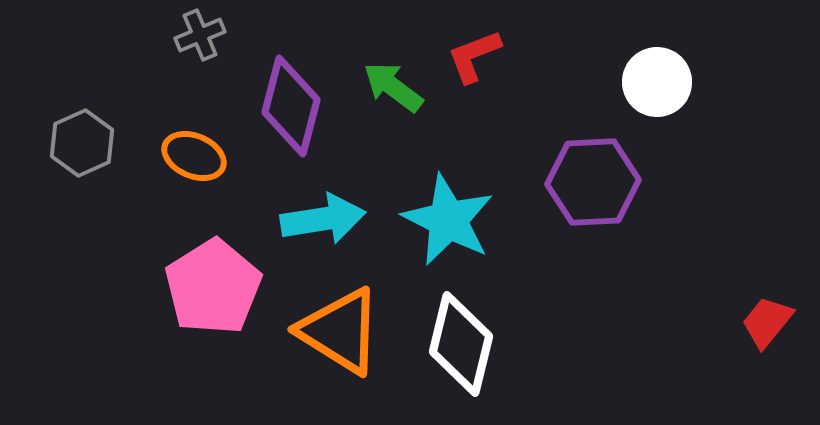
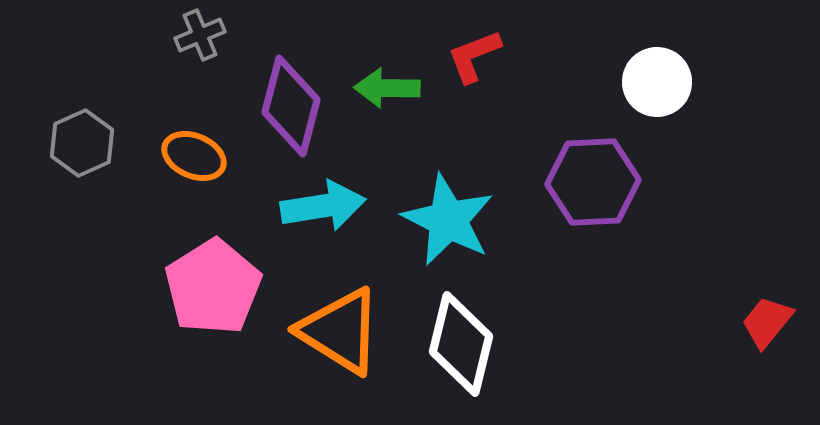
green arrow: moved 6 px left, 1 px down; rotated 36 degrees counterclockwise
cyan arrow: moved 13 px up
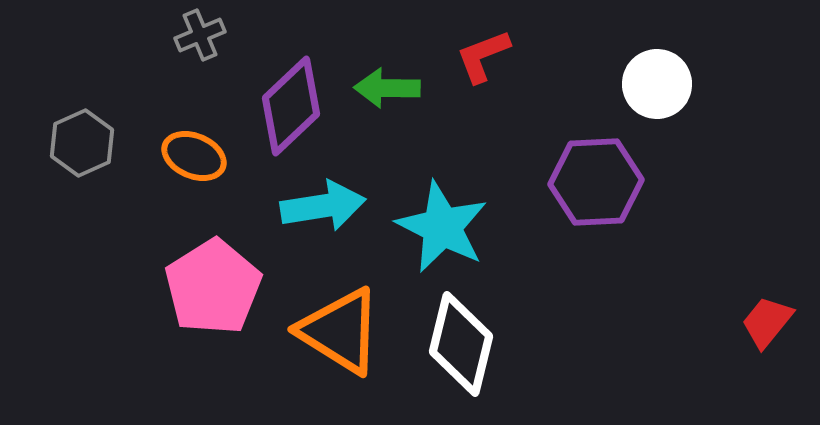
red L-shape: moved 9 px right
white circle: moved 2 px down
purple diamond: rotated 32 degrees clockwise
purple hexagon: moved 3 px right
cyan star: moved 6 px left, 7 px down
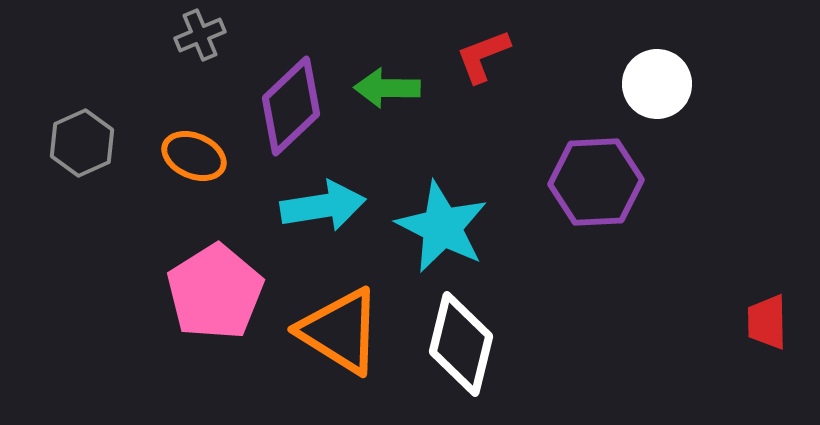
pink pentagon: moved 2 px right, 5 px down
red trapezoid: rotated 40 degrees counterclockwise
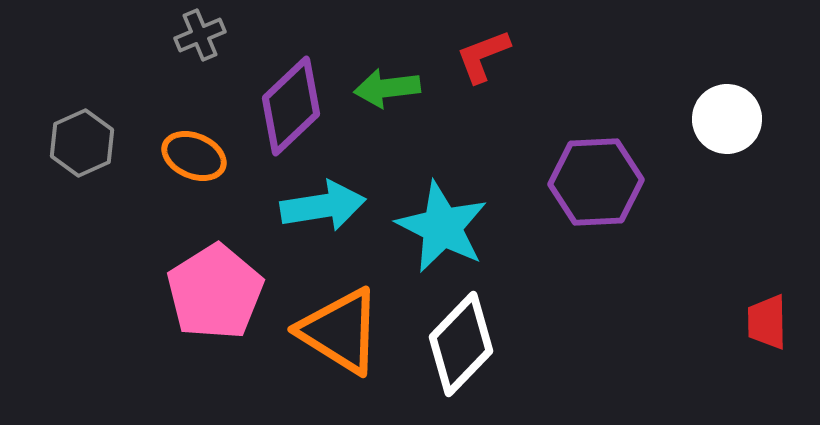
white circle: moved 70 px right, 35 px down
green arrow: rotated 8 degrees counterclockwise
white diamond: rotated 30 degrees clockwise
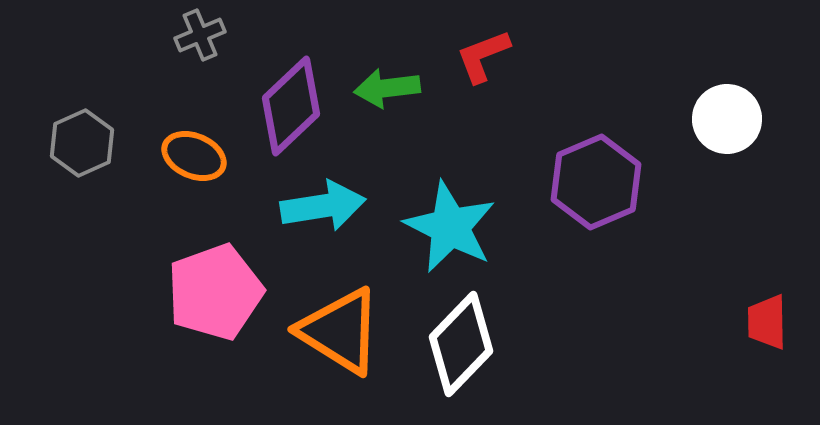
purple hexagon: rotated 20 degrees counterclockwise
cyan star: moved 8 px right
pink pentagon: rotated 12 degrees clockwise
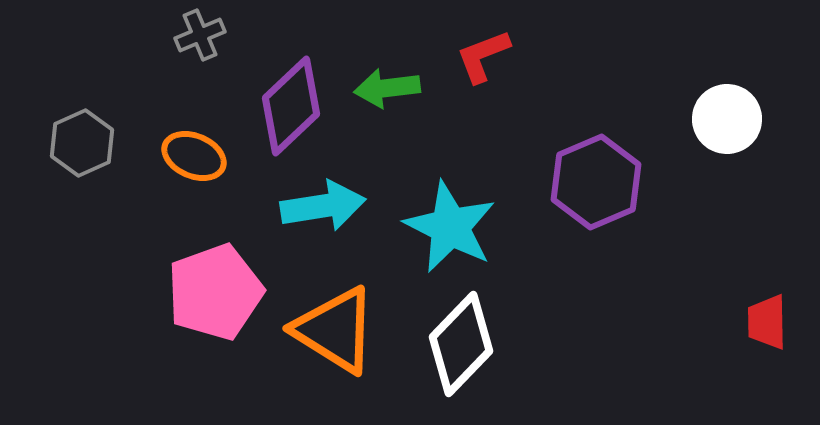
orange triangle: moved 5 px left, 1 px up
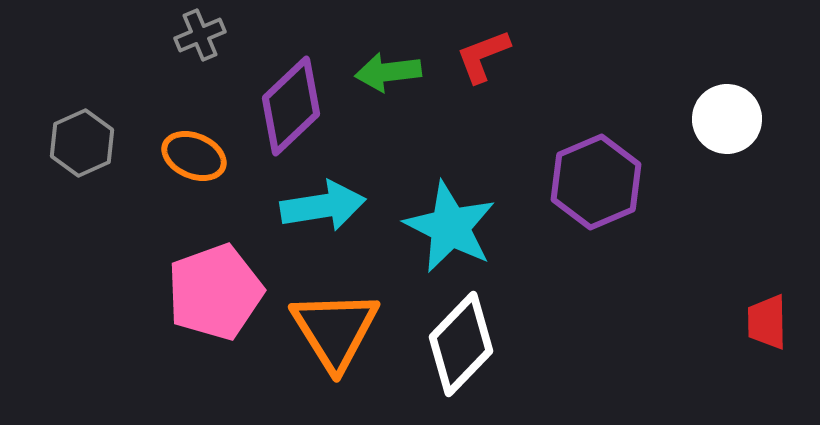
green arrow: moved 1 px right, 16 px up
orange triangle: rotated 26 degrees clockwise
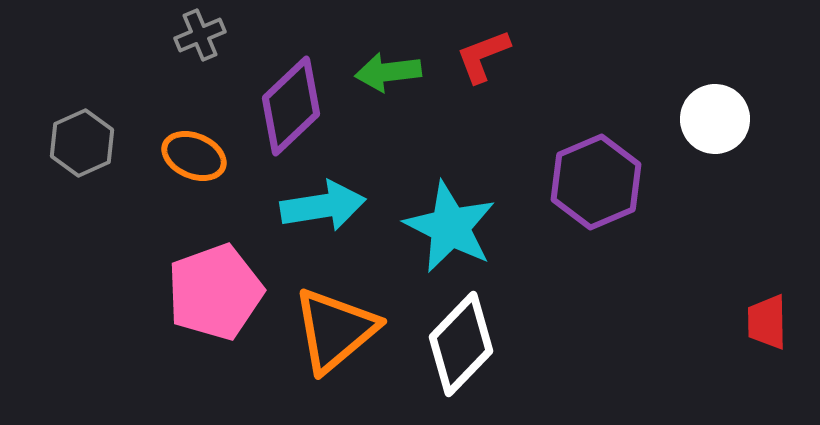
white circle: moved 12 px left
orange triangle: rotated 22 degrees clockwise
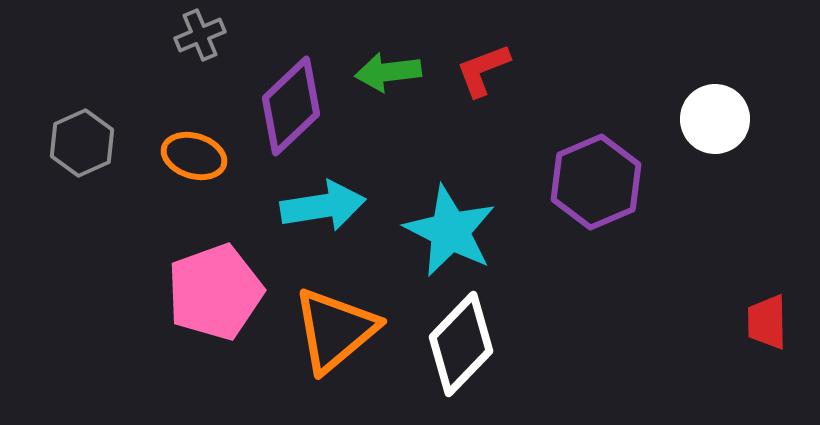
red L-shape: moved 14 px down
orange ellipse: rotated 6 degrees counterclockwise
cyan star: moved 4 px down
